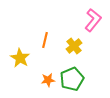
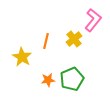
orange line: moved 1 px right, 1 px down
yellow cross: moved 7 px up
yellow star: moved 2 px right, 1 px up
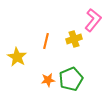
yellow cross: rotated 21 degrees clockwise
yellow star: moved 5 px left
green pentagon: moved 1 px left
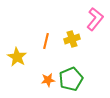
pink L-shape: moved 2 px right, 1 px up
yellow cross: moved 2 px left
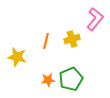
yellow star: rotated 18 degrees counterclockwise
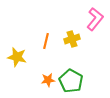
green pentagon: moved 2 px down; rotated 20 degrees counterclockwise
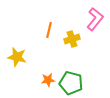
orange line: moved 3 px right, 11 px up
green pentagon: moved 2 px down; rotated 15 degrees counterclockwise
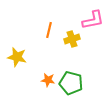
pink L-shape: moved 2 px left, 1 px down; rotated 40 degrees clockwise
orange star: rotated 16 degrees clockwise
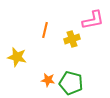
orange line: moved 4 px left
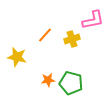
orange line: moved 5 px down; rotated 28 degrees clockwise
orange star: rotated 16 degrees counterclockwise
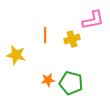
orange line: rotated 42 degrees counterclockwise
yellow star: moved 1 px left, 2 px up
